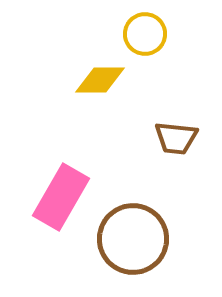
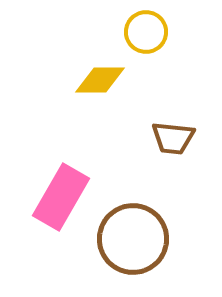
yellow circle: moved 1 px right, 2 px up
brown trapezoid: moved 3 px left
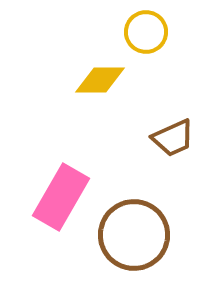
brown trapezoid: rotated 30 degrees counterclockwise
brown circle: moved 1 px right, 4 px up
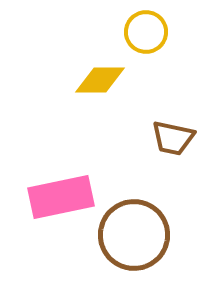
brown trapezoid: rotated 36 degrees clockwise
pink rectangle: rotated 48 degrees clockwise
